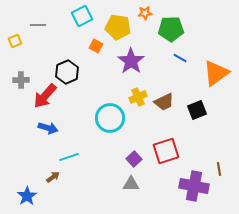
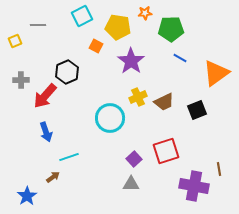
blue arrow: moved 2 px left, 4 px down; rotated 54 degrees clockwise
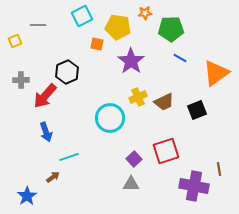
orange square: moved 1 px right, 2 px up; rotated 16 degrees counterclockwise
